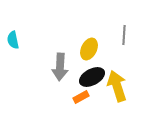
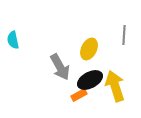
gray arrow: rotated 32 degrees counterclockwise
black ellipse: moved 2 px left, 3 px down
yellow arrow: moved 2 px left
orange rectangle: moved 2 px left, 2 px up
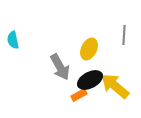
yellow arrow: rotated 32 degrees counterclockwise
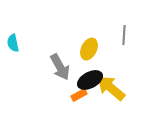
cyan semicircle: moved 3 px down
yellow arrow: moved 4 px left, 2 px down
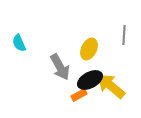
cyan semicircle: moved 6 px right; rotated 12 degrees counterclockwise
yellow arrow: moved 2 px up
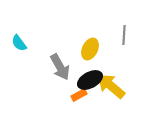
cyan semicircle: rotated 12 degrees counterclockwise
yellow ellipse: moved 1 px right
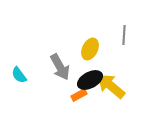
cyan semicircle: moved 32 px down
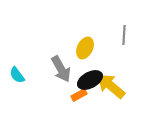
yellow ellipse: moved 5 px left, 1 px up
gray arrow: moved 1 px right, 2 px down
cyan semicircle: moved 2 px left
